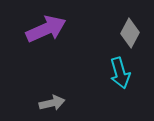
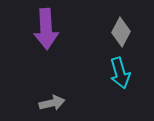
purple arrow: rotated 111 degrees clockwise
gray diamond: moved 9 px left, 1 px up
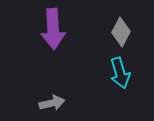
purple arrow: moved 7 px right
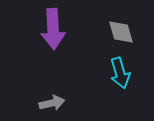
gray diamond: rotated 44 degrees counterclockwise
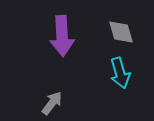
purple arrow: moved 9 px right, 7 px down
gray arrow: rotated 40 degrees counterclockwise
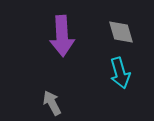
gray arrow: rotated 65 degrees counterclockwise
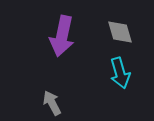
gray diamond: moved 1 px left
purple arrow: rotated 15 degrees clockwise
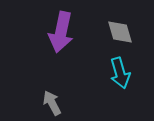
purple arrow: moved 1 px left, 4 px up
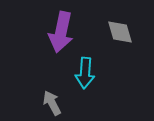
cyan arrow: moved 35 px left; rotated 20 degrees clockwise
